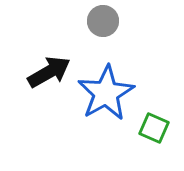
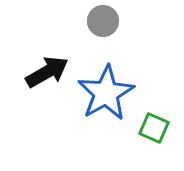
black arrow: moved 2 px left
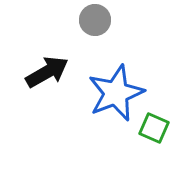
gray circle: moved 8 px left, 1 px up
blue star: moved 10 px right; rotated 8 degrees clockwise
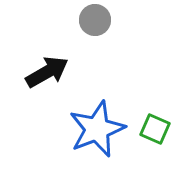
blue star: moved 19 px left, 36 px down
green square: moved 1 px right, 1 px down
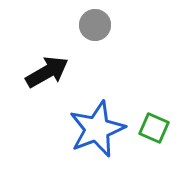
gray circle: moved 5 px down
green square: moved 1 px left, 1 px up
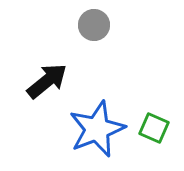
gray circle: moved 1 px left
black arrow: moved 9 px down; rotated 9 degrees counterclockwise
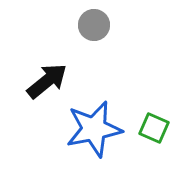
blue star: moved 3 px left; rotated 10 degrees clockwise
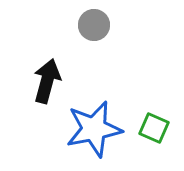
black arrow: rotated 36 degrees counterclockwise
